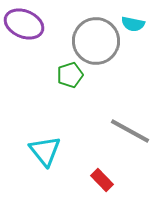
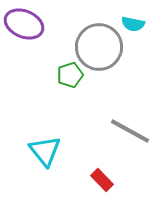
gray circle: moved 3 px right, 6 px down
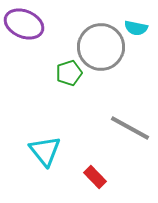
cyan semicircle: moved 3 px right, 4 px down
gray circle: moved 2 px right
green pentagon: moved 1 px left, 2 px up
gray line: moved 3 px up
red rectangle: moved 7 px left, 3 px up
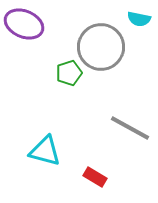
cyan semicircle: moved 3 px right, 9 px up
cyan triangle: rotated 36 degrees counterclockwise
red rectangle: rotated 15 degrees counterclockwise
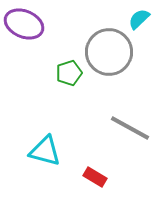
cyan semicircle: rotated 125 degrees clockwise
gray circle: moved 8 px right, 5 px down
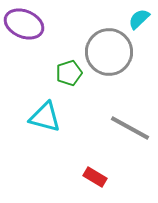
cyan triangle: moved 34 px up
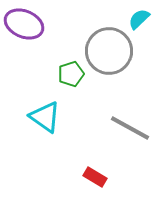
gray circle: moved 1 px up
green pentagon: moved 2 px right, 1 px down
cyan triangle: rotated 20 degrees clockwise
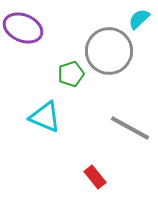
purple ellipse: moved 1 px left, 4 px down
cyan triangle: rotated 12 degrees counterclockwise
red rectangle: rotated 20 degrees clockwise
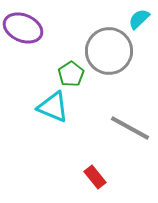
green pentagon: rotated 15 degrees counterclockwise
cyan triangle: moved 8 px right, 10 px up
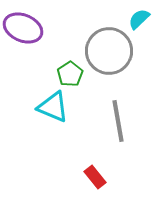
green pentagon: moved 1 px left
gray line: moved 12 px left, 7 px up; rotated 51 degrees clockwise
